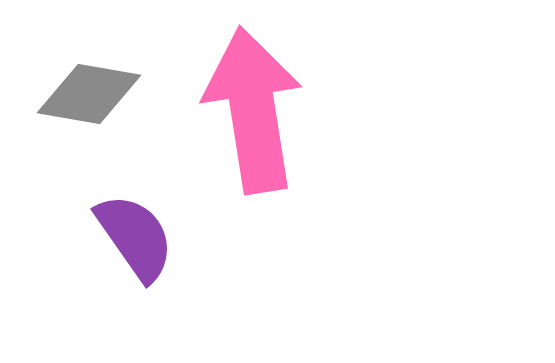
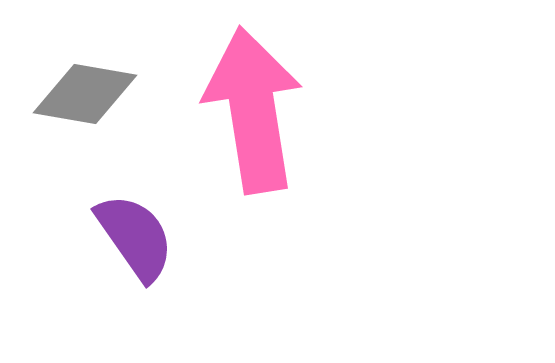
gray diamond: moved 4 px left
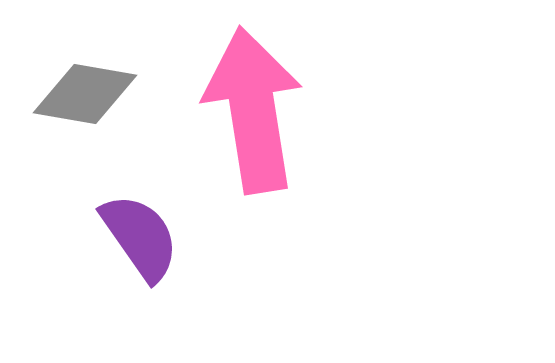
purple semicircle: moved 5 px right
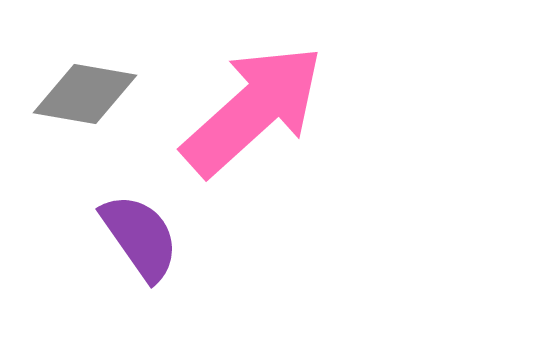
pink arrow: rotated 57 degrees clockwise
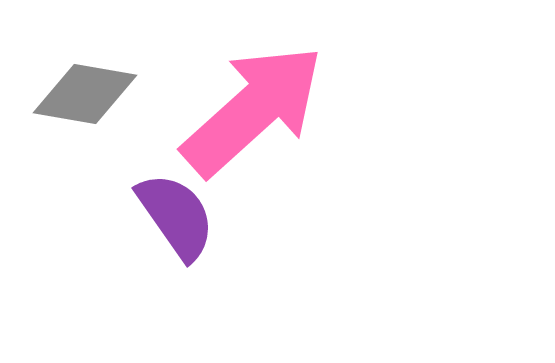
purple semicircle: moved 36 px right, 21 px up
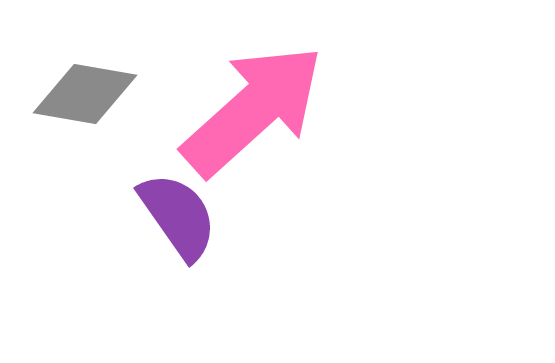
purple semicircle: moved 2 px right
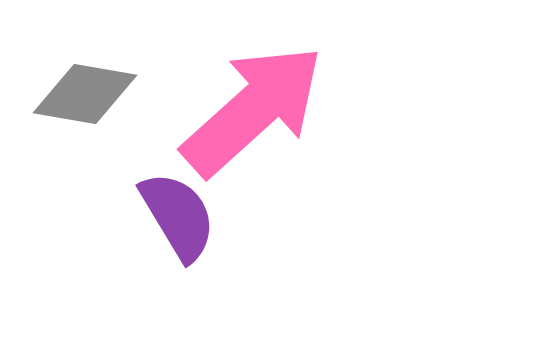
purple semicircle: rotated 4 degrees clockwise
